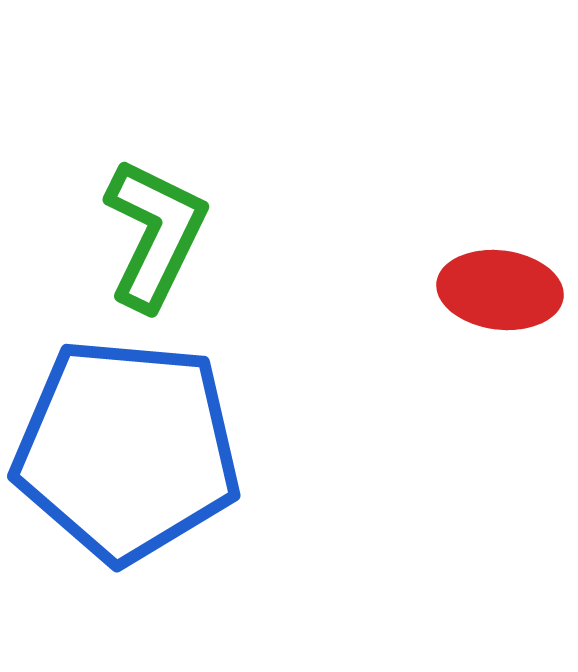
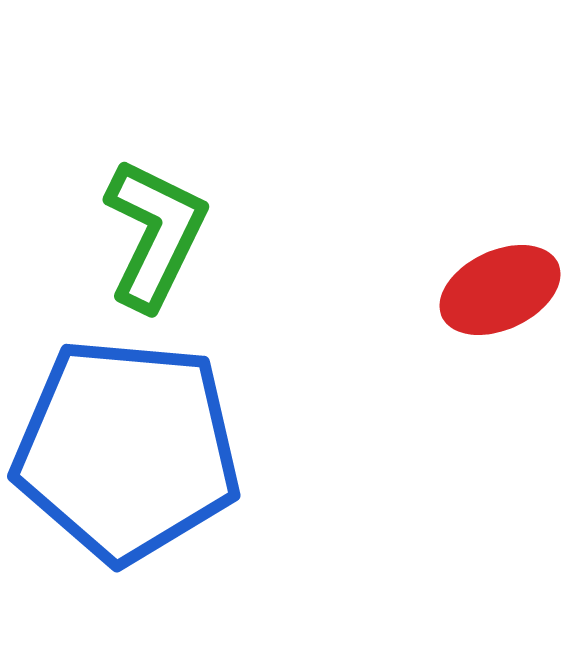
red ellipse: rotated 32 degrees counterclockwise
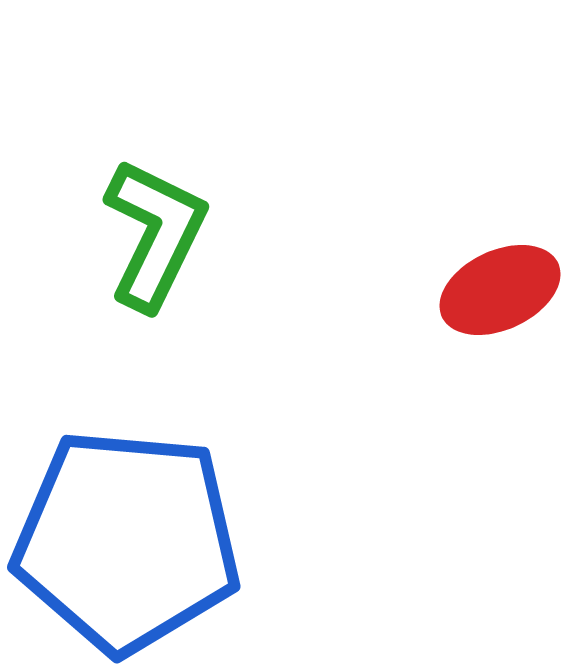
blue pentagon: moved 91 px down
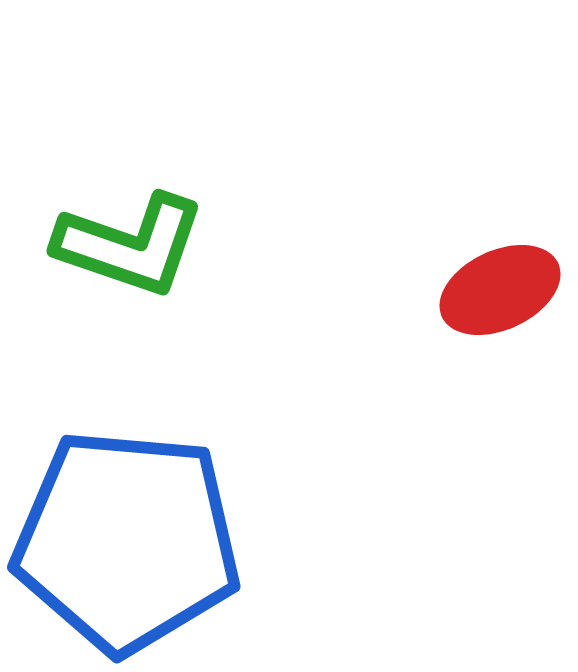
green L-shape: moved 25 px left, 11 px down; rotated 83 degrees clockwise
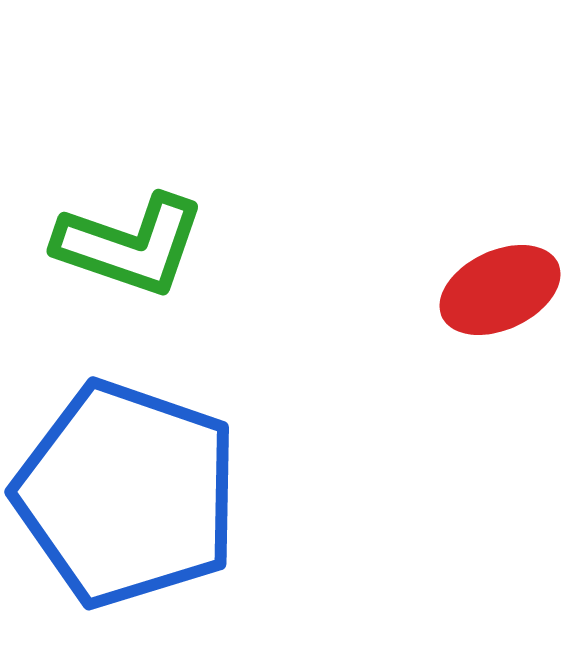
blue pentagon: moved 47 px up; rotated 14 degrees clockwise
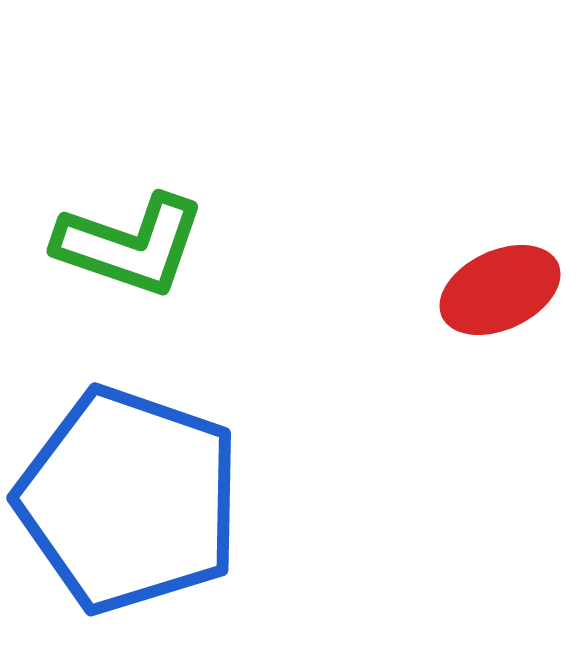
blue pentagon: moved 2 px right, 6 px down
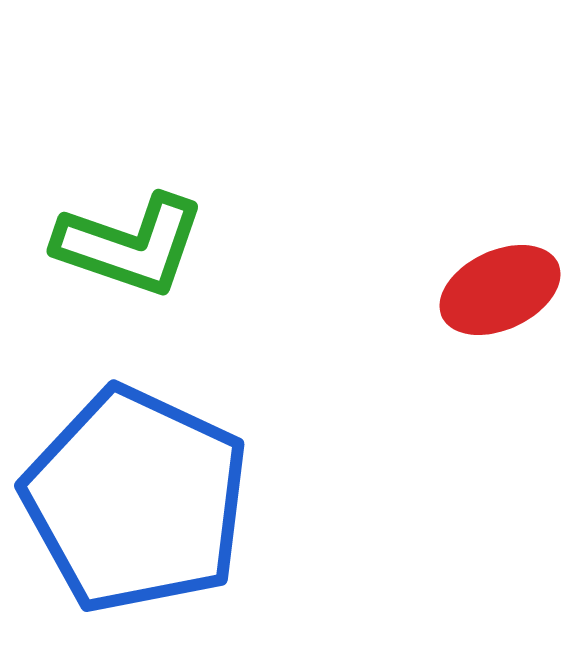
blue pentagon: moved 7 px right; rotated 6 degrees clockwise
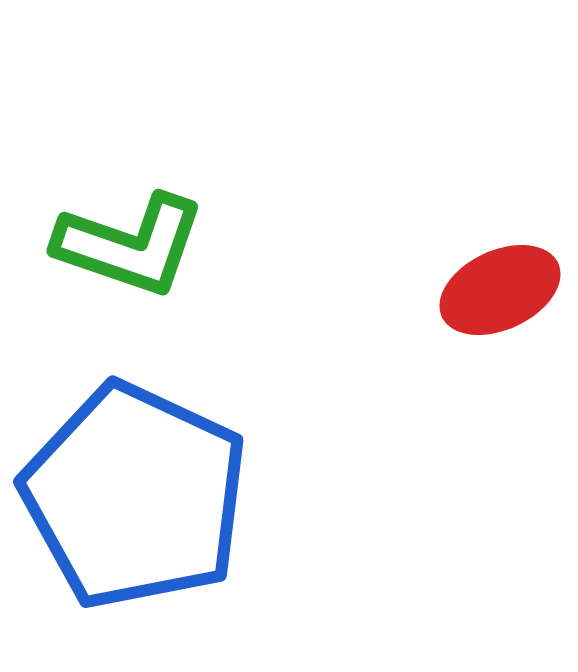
blue pentagon: moved 1 px left, 4 px up
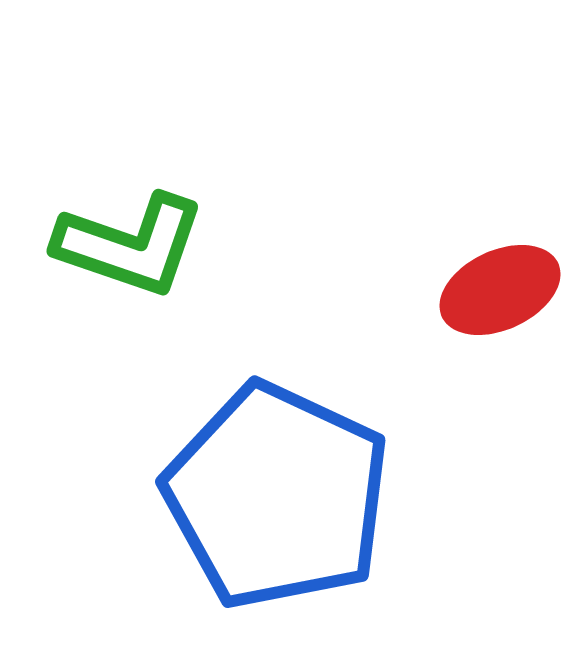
blue pentagon: moved 142 px right
